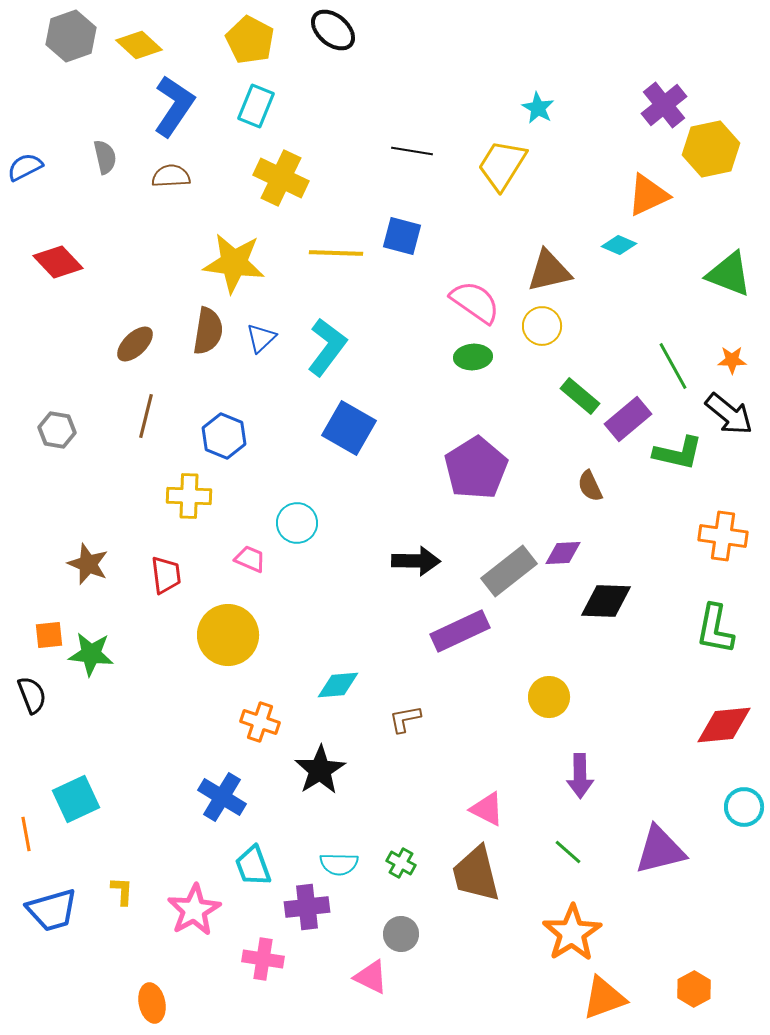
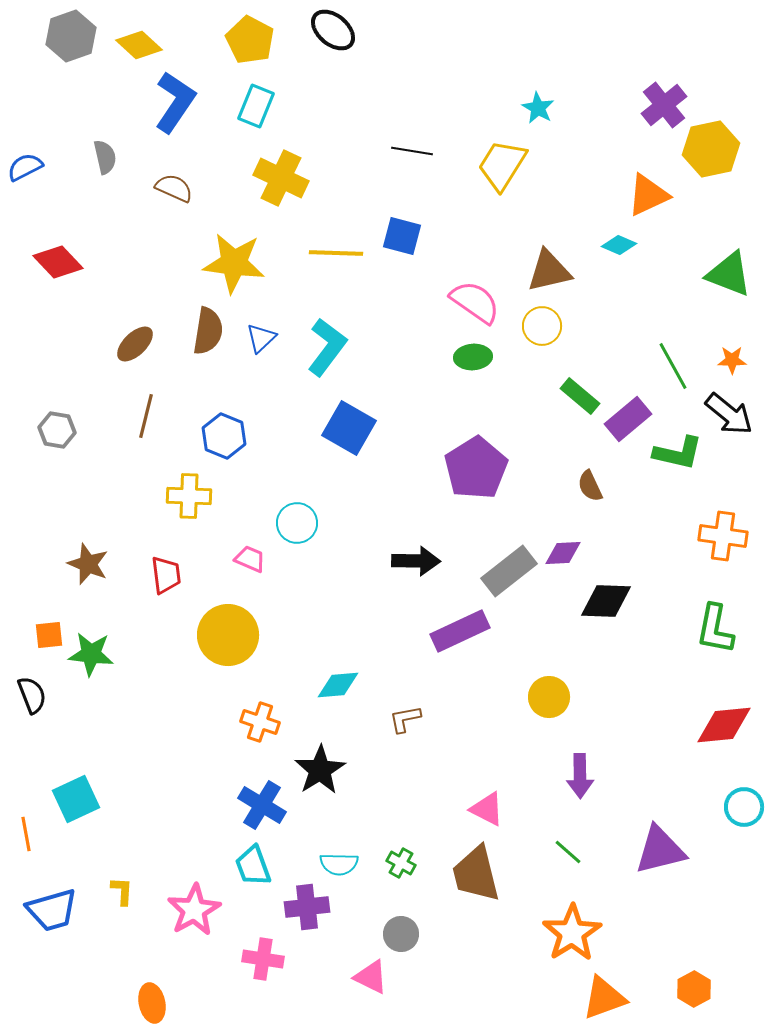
blue L-shape at (174, 106): moved 1 px right, 4 px up
brown semicircle at (171, 176): moved 3 px right, 12 px down; rotated 27 degrees clockwise
blue cross at (222, 797): moved 40 px right, 8 px down
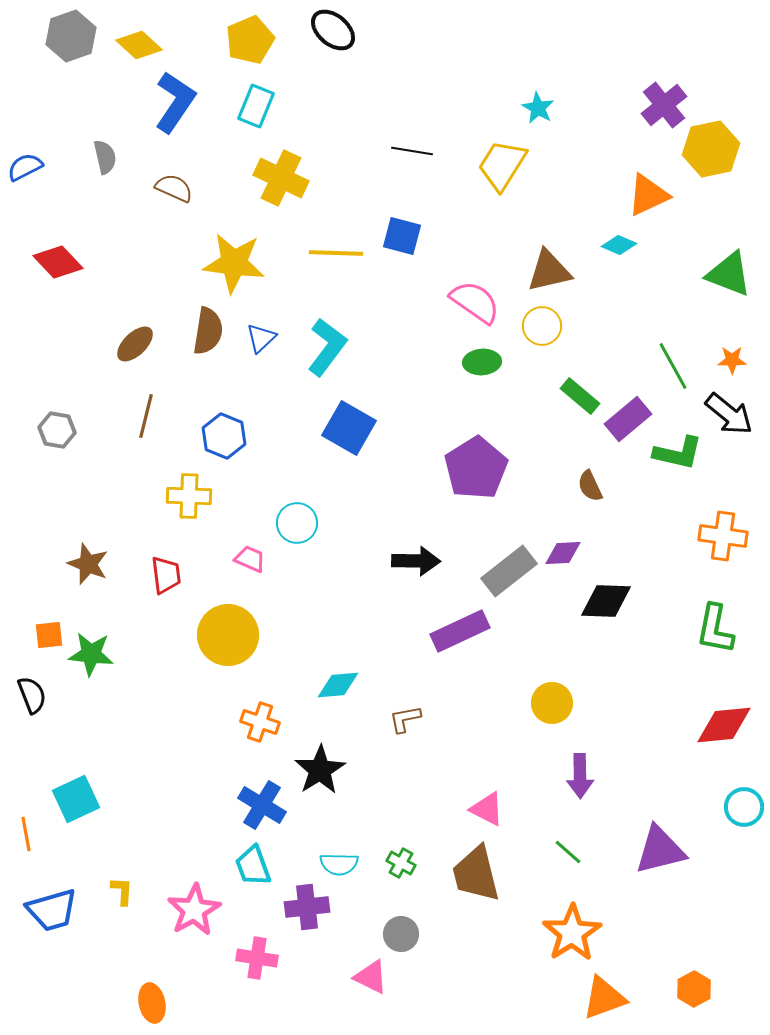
yellow pentagon at (250, 40): rotated 21 degrees clockwise
green ellipse at (473, 357): moved 9 px right, 5 px down
yellow circle at (549, 697): moved 3 px right, 6 px down
pink cross at (263, 959): moved 6 px left, 1 px up
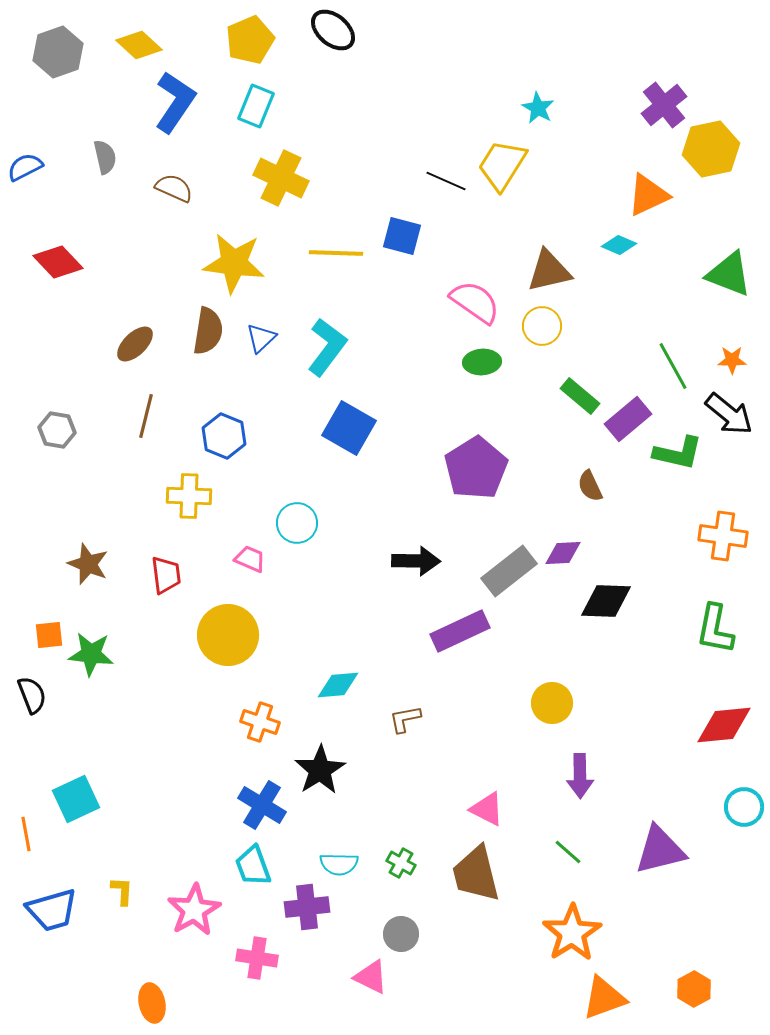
gray hexagon at (71, 36): moved 13 px left, 16 px down
black line at (412, 151): moved 34 px right, 30 px down; rotated 15 degrees clockwise
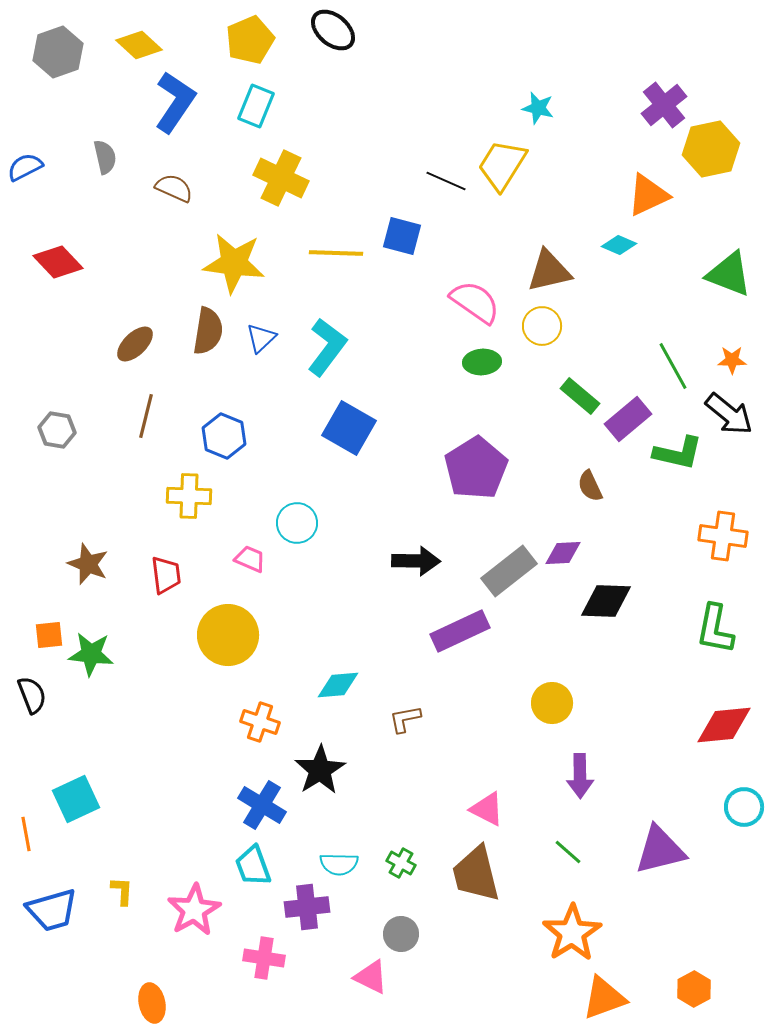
cyan star at (538, 108): rotated 16 degrees counterclockwise
pink cross at (257, 958): moved 7 px right
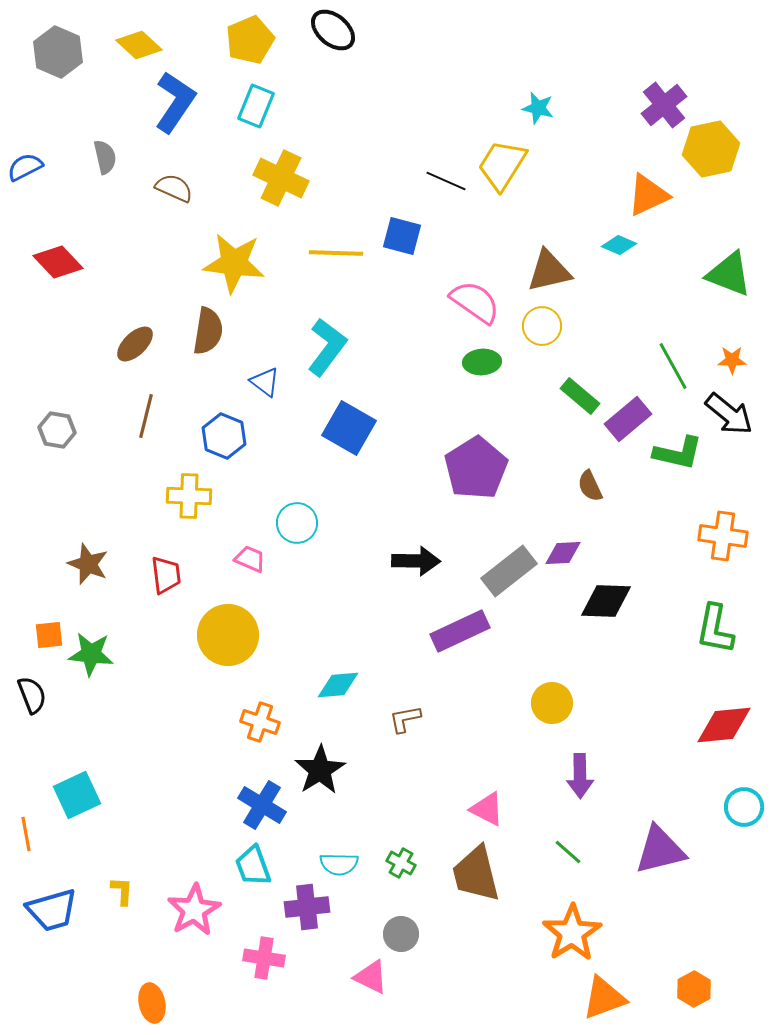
gray hexagon at (58, 52): rotated 18 degrees counterclockwise
blue triangle at (261, 338): moved 4 px right, 44 px down; rotated 40 degrees counterclockwise
cyan square at (76, 799): moved 1 px right, 4 px up
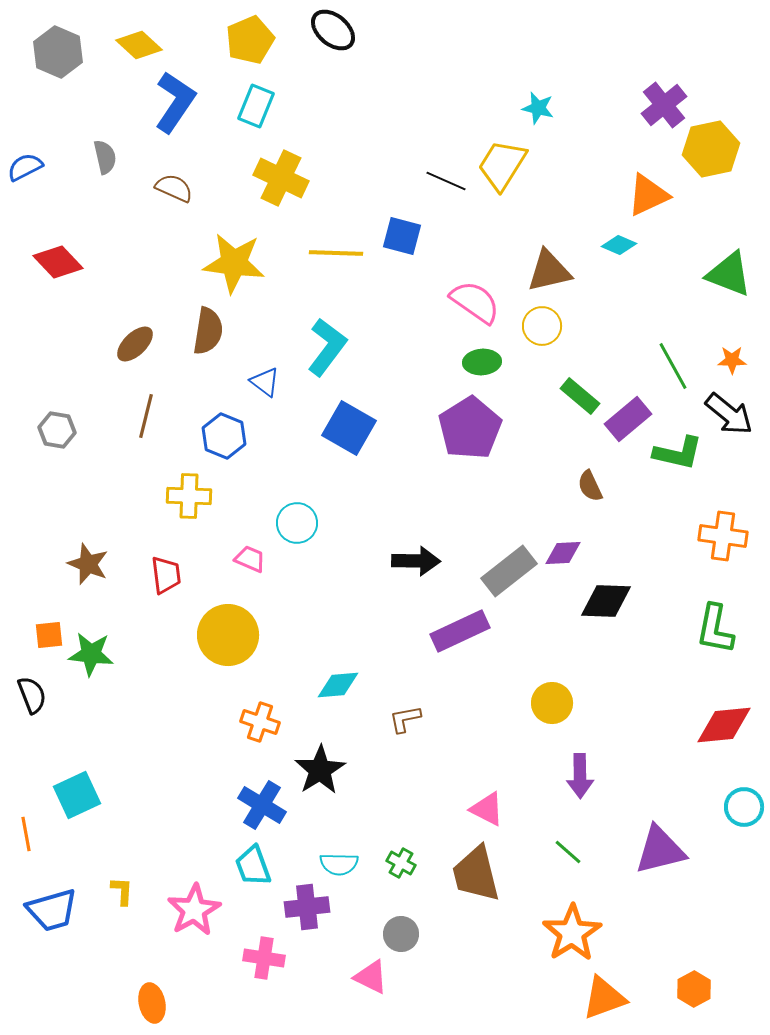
purple pentagon at (476, 468): moved 6 px left, 40 px up
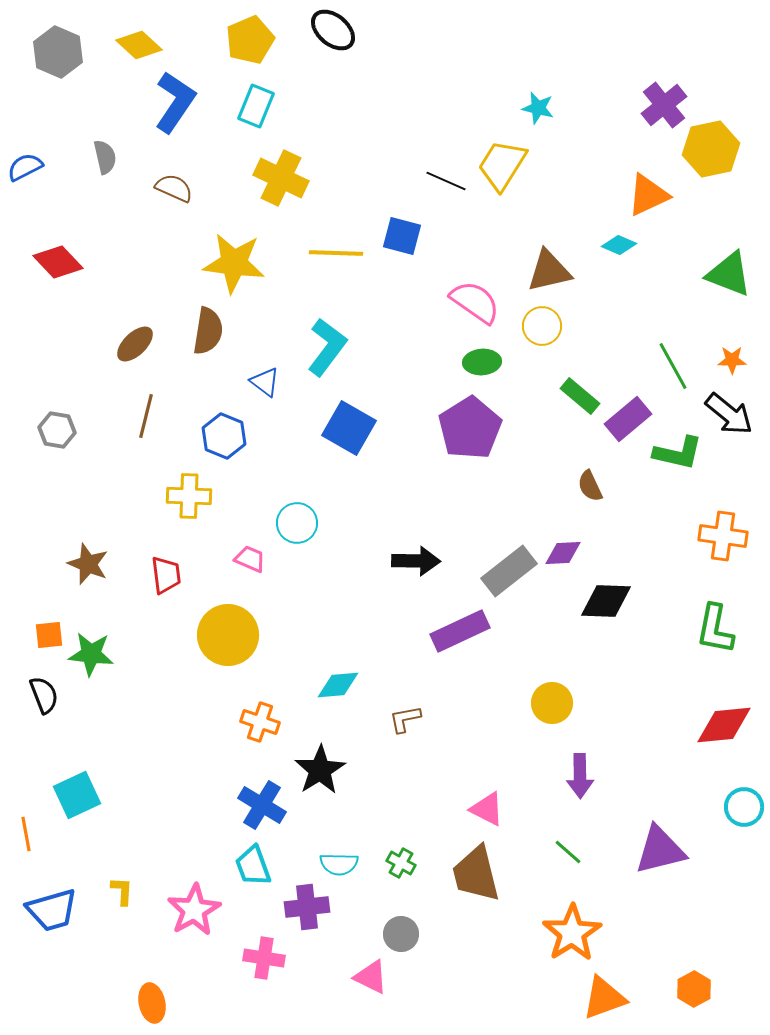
black semicircle at (32, 695): moved 12 px right
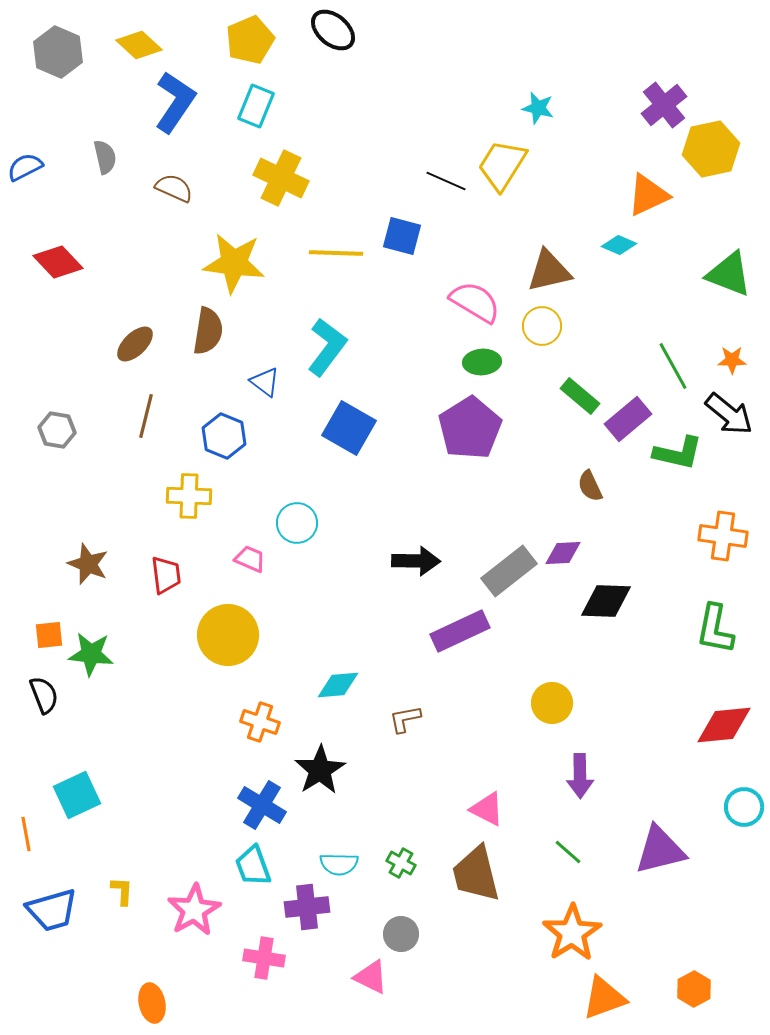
pink semicircle at (475, 302): rotated 4 degrees counterclockwise
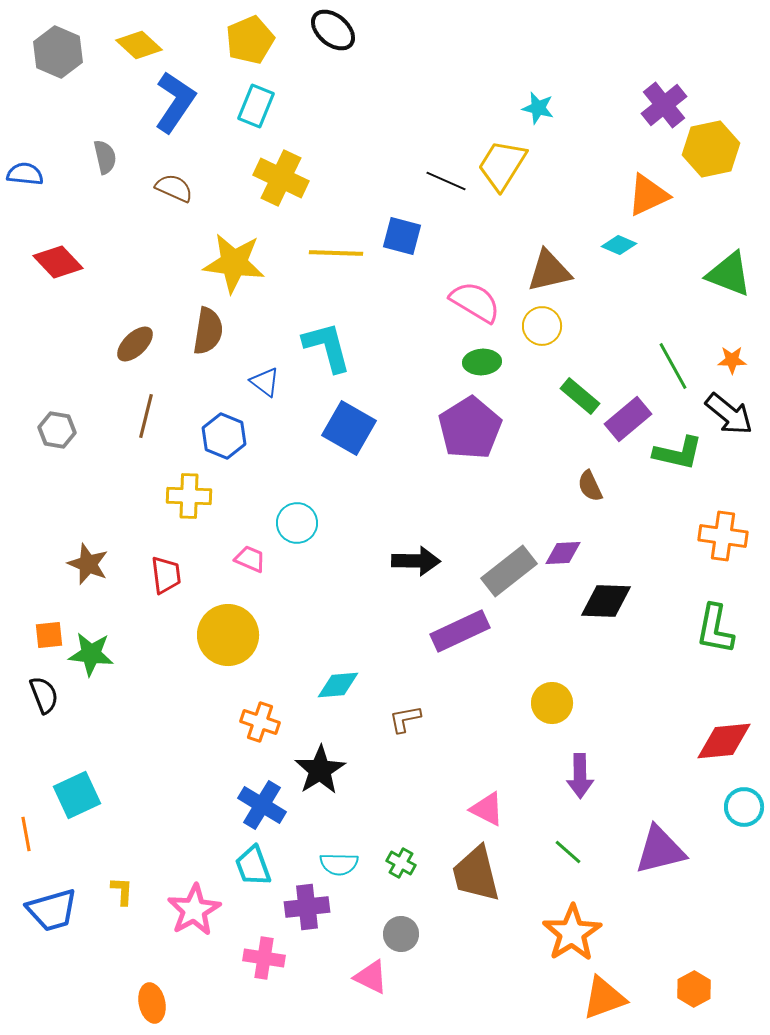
blue semicircle at (25, 167): moved 7 px down; rotated 33 degrees clockwise
cyan L-shape at (327, 347): rotated 52 degrees counterclockwise
red diamond at (724, 725): moved 16 px down
